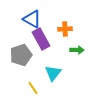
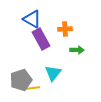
gray pentagon: moved 25 px down
yellow line: rotated 64 degrees counterclockwise
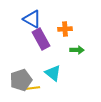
cyan triangle: rotated 30 degrees counterclockwise
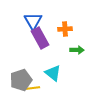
blue triangle: moved 1 px right, 2 px down; rotated 30 degrees clockwise
purple rectangle: moved 1 px left, 1 px up
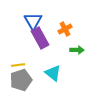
orange cross: rotated 24 degrees counterclockwise
yellow line: moved 15 px left, 23 px up
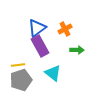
blue triangle: moved 4 px right, 7 px down; rotated 24 degrees clockwise
purple rectangle: moved 8 px down
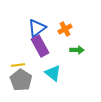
gray pentagon: rotated 20 degrees counterclockwise
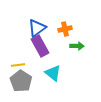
orange cross: rotated 16 degrees clockwise
green arrow: moved 4 px up
gray pentagon: moved 1 px down
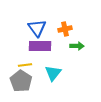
blue triangle: rotated 30 degrees counterclockwise
purple rectangle: rotated 60 degrees counterclockwise
yellow line: moved 7 px right
cyan triangle: rotated 30 degrees clockwise
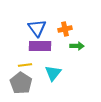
gray pentagon: moved 2 px down
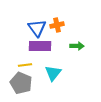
orange cross: moved 8 px left, 4 px up
gray pentagon: rotated 10 degrees counterclockwise
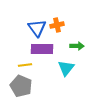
purple rectangle: moved 2 px right, 3 px down
cyan triangle: moved 13 px right, 5 px up
gray pentagon: moved 3 px down
